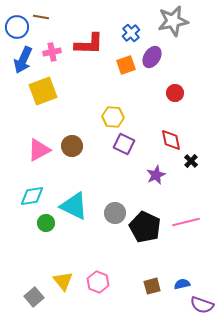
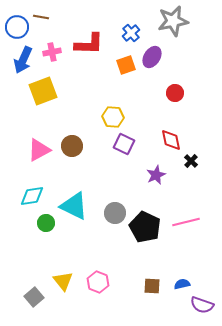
brown square: rotated 18 degrees clockwise
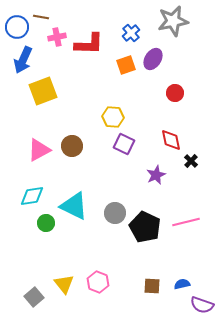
pink cross: moved 5 px right, 15 px up
purple ellipse: moved 1 px right, 2 px down
yellow triangle: moved 1 px right, 3 px down
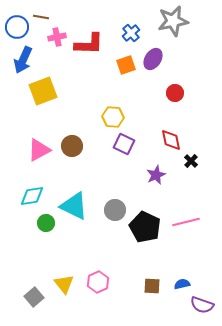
gray circle: moved 3 px up
pink hexagon: rotated 15 degrees clockwise
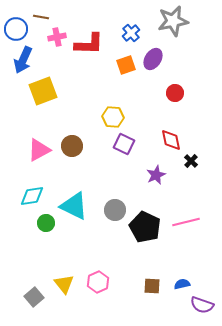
blue circle: moved 1 px left, 2 px down
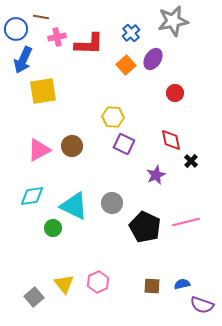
orange square: rotated 24 degrees counterclockwise
yellow square: rotated 12 degrees clockwise
gray circle: moved 3 px left, 7 px up
green circle: moved 7 px right, 5 px down
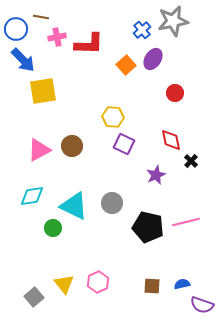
blue cross: moved 11 px right, 3 px up
blue arrow: rotated 68 degrees counterclockwise
black pentagon: moved 3 px right; rotated 12 degrees counterclockwise
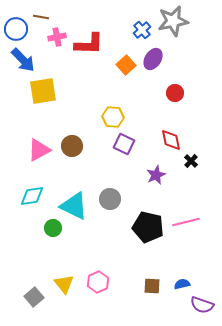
gray circle: moved 2 px left, 4 px up
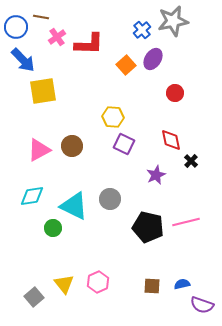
blue circle: moved 2 px up
pink cross: rotated 24 degrees counterclockwise
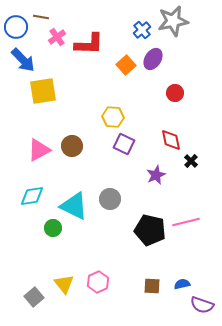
black pentagon: moved 2 px right, 3 px down
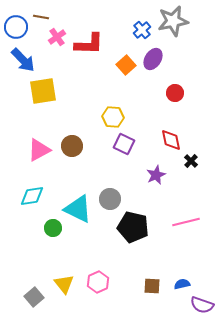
cyan triangle: moved 4 px right, 3 px down
black pentagon: moved 17 px left, 3 px up
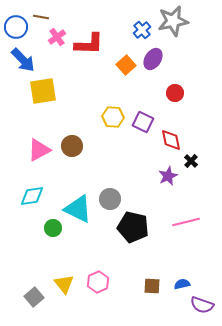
purple square: moved 19 px right, 22 px up
purple star: moved 12 px right, 1 px down
